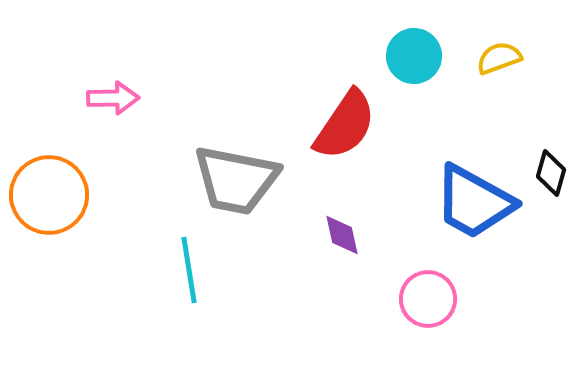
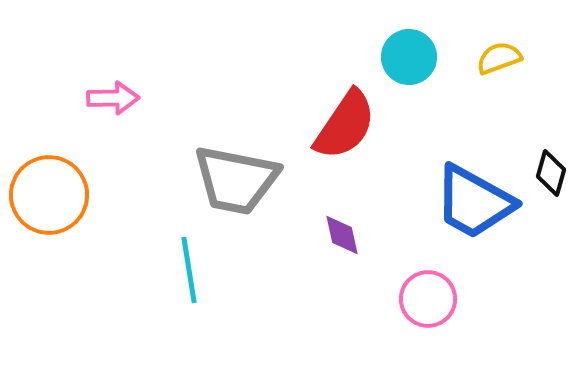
cyan circle: moved 5 px left, 1 px down
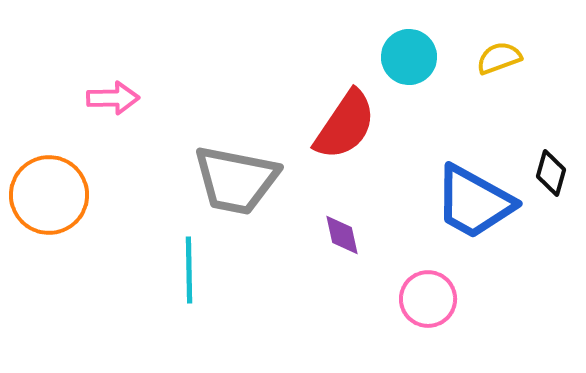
cyan line: rotated 8 degrees clockwise
